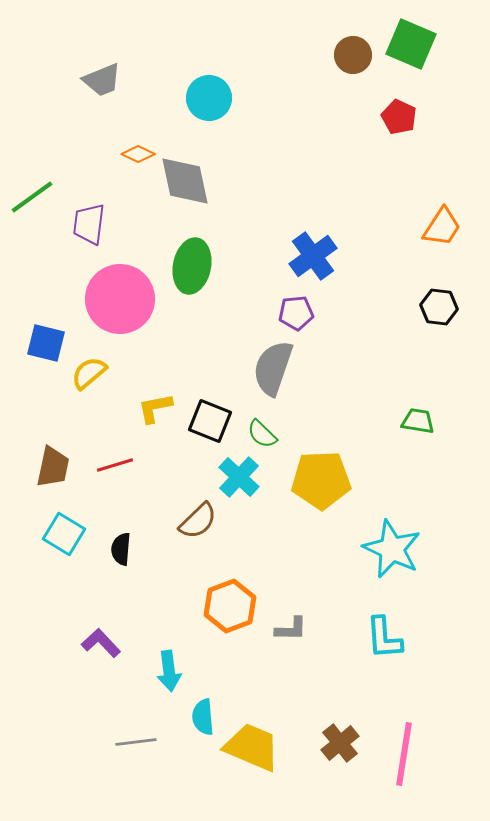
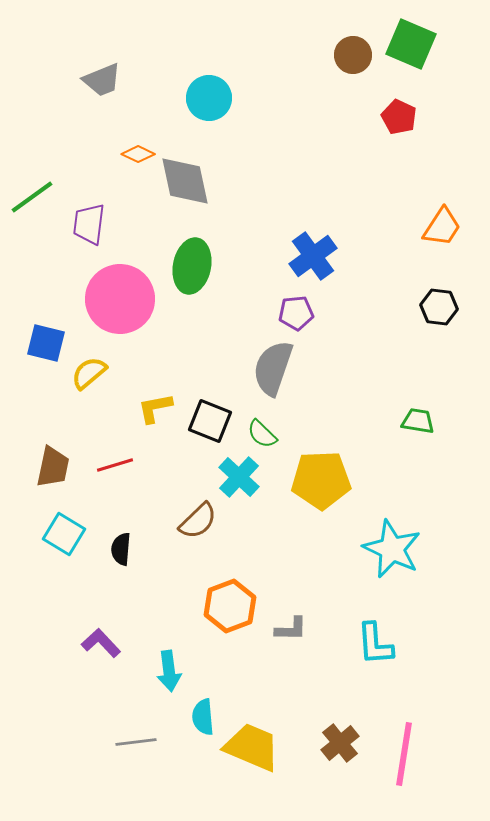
cyan L-shape: moved 9 px left, 6 px down
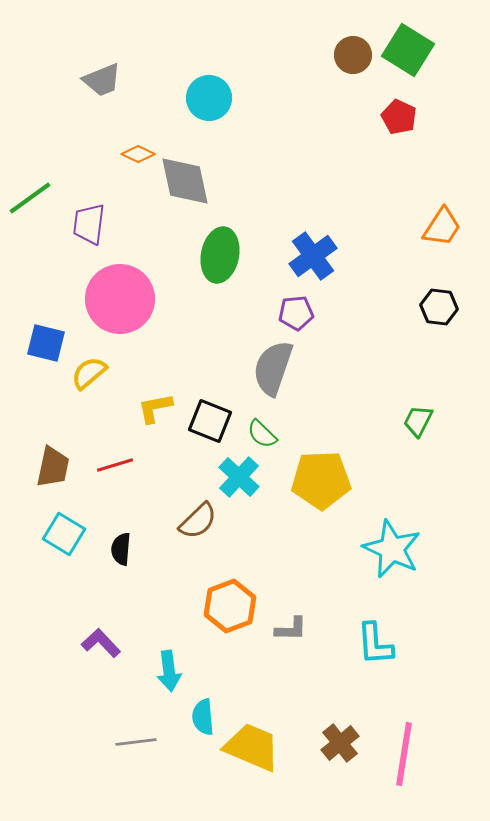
green square: moved 3 px left, 6 px down; rotated 9 degrees clockwise
green line: moved 2 px left, 1 px down
green ellipse: moved 28 px right, 11 px up
green trapezoid: rotated 72 degrees counterclockwise
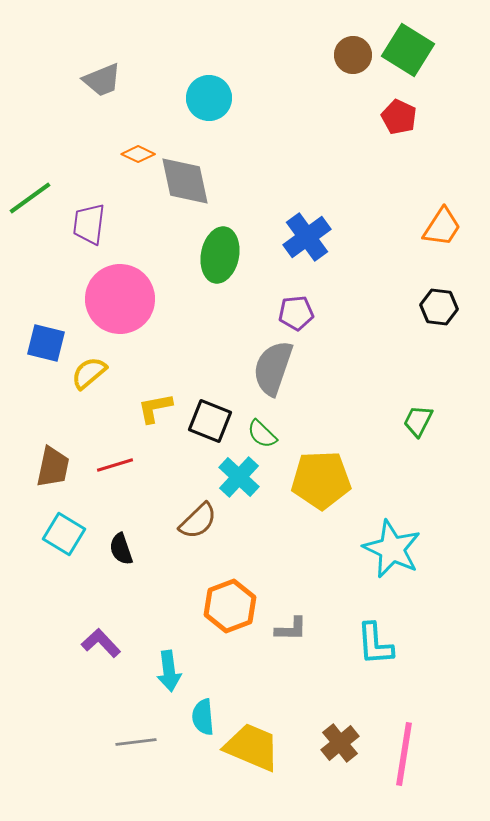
blue cross: moved 6 px left, 19 px up
black semicircle: rotated 24 degrees counterclockwise
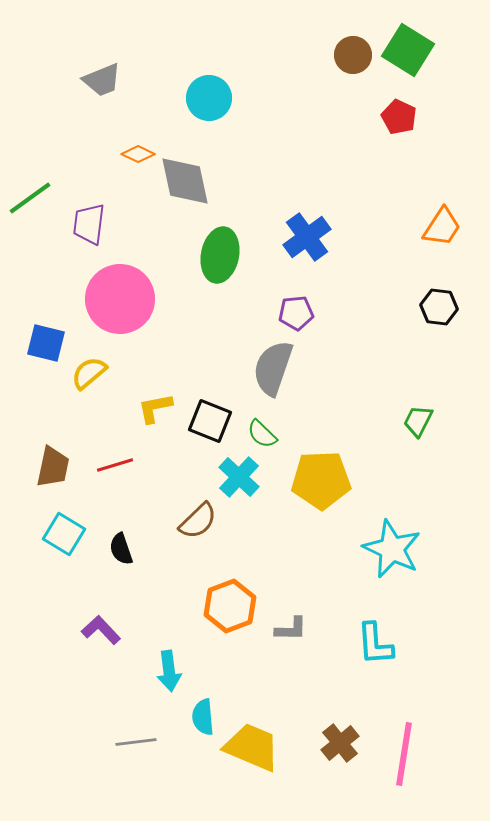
purple L-shape: moved 13 px up
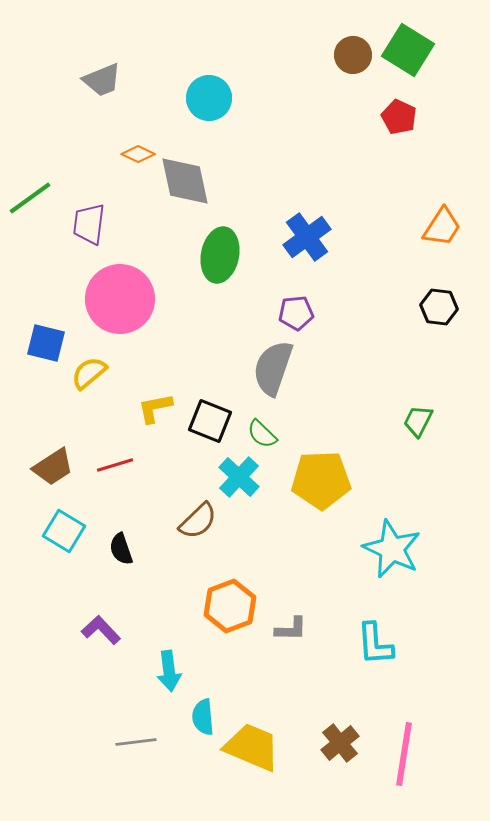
brown trapezoid: rotated 45 degrees clockwise
cyan square: moved 3 px up
